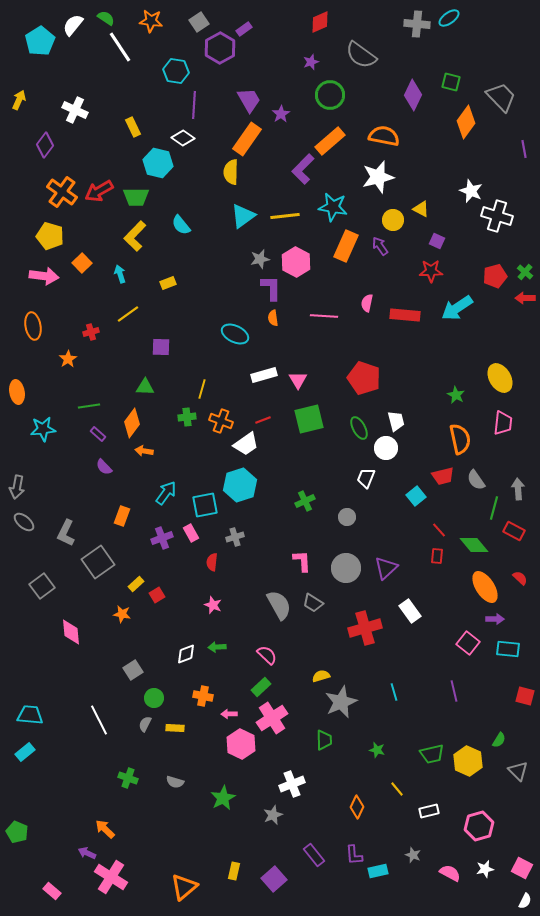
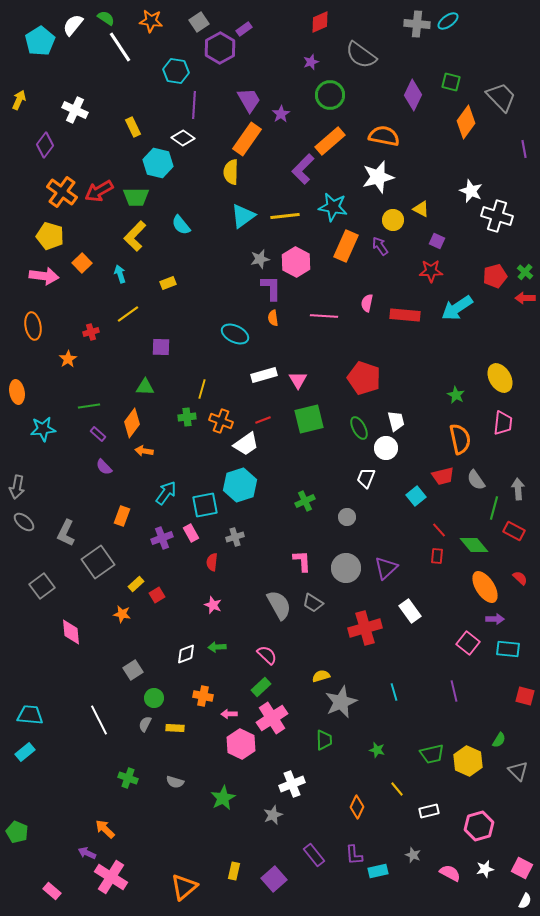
cyan ellipse at (449, 18): moved 1 px left, 3 px down
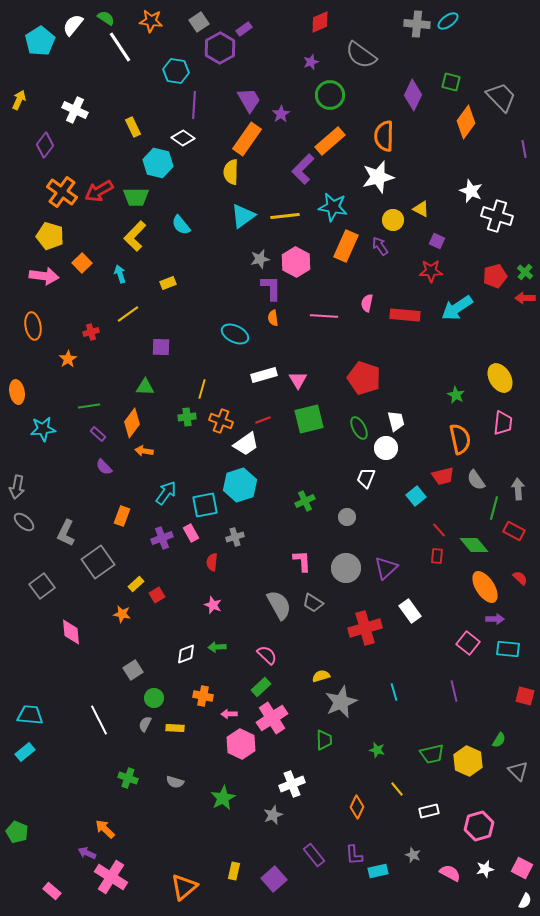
orange semicircle at (384, 136): rotated 100 degrees counterclockwise
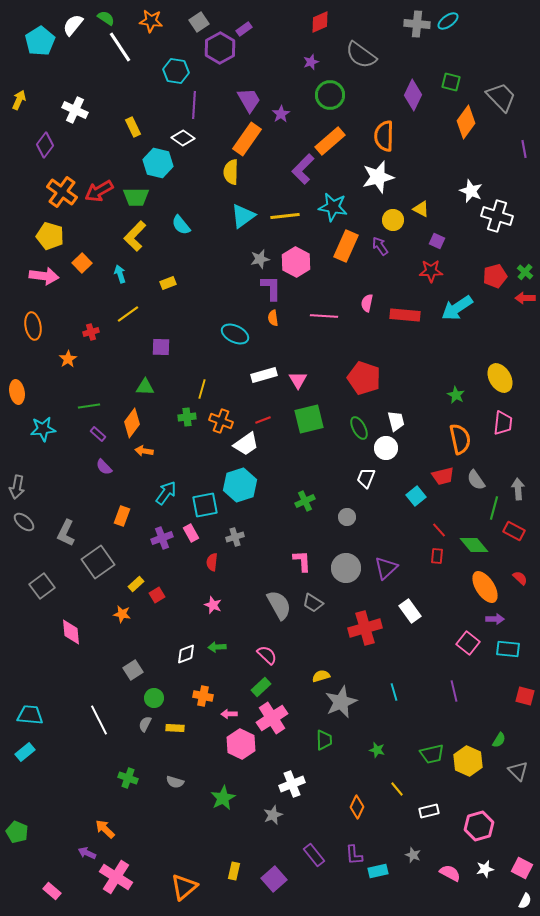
pink cross at (111, 877): moved 5 px right
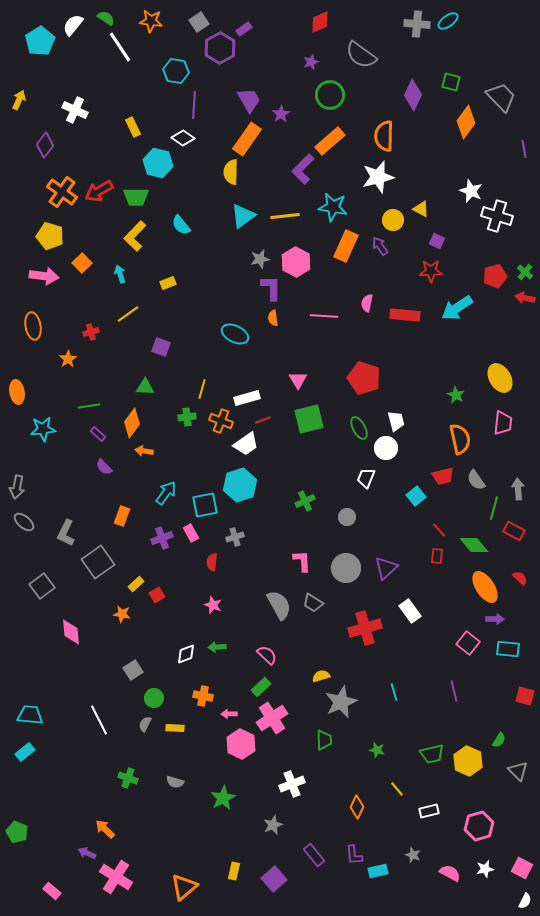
red arrow at (525, 298): rotated 12 degrees clockwise
purple square at (161, 347): rotated 18 degrees clockwise
white rectangle at (264, 375): moved 17 px left, 23 px down
gray star at (273, 815): moved 10 px down
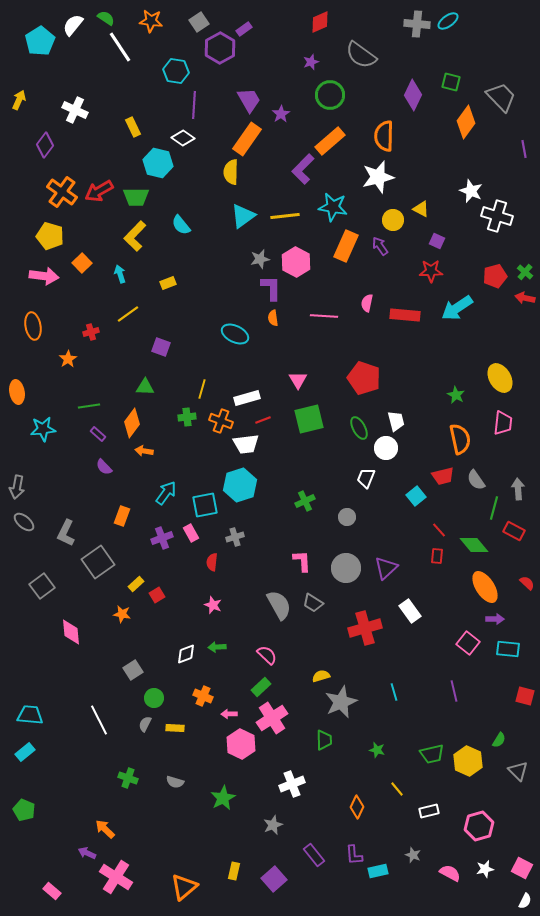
white trapezoid at (246, 444): rotated 28 degrees clockwise
red semicircle at (520, 578): moved 7 px right, 5 px down
orange cross at (203, 696): rotated 12 degrees clockwise
green pentagon at (17, 832): moved 7 px right, 22 px up
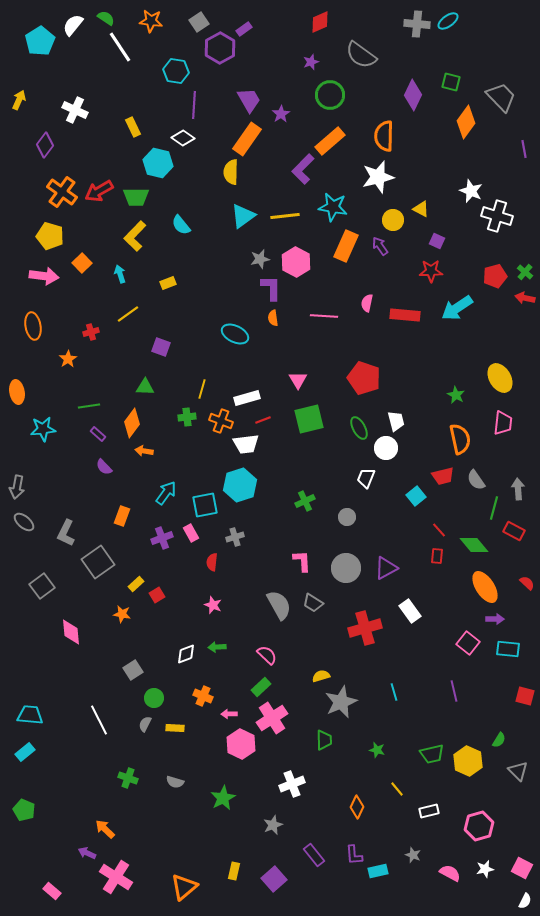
purple triangle at (386, 568): rotated 15 degrees clockwise
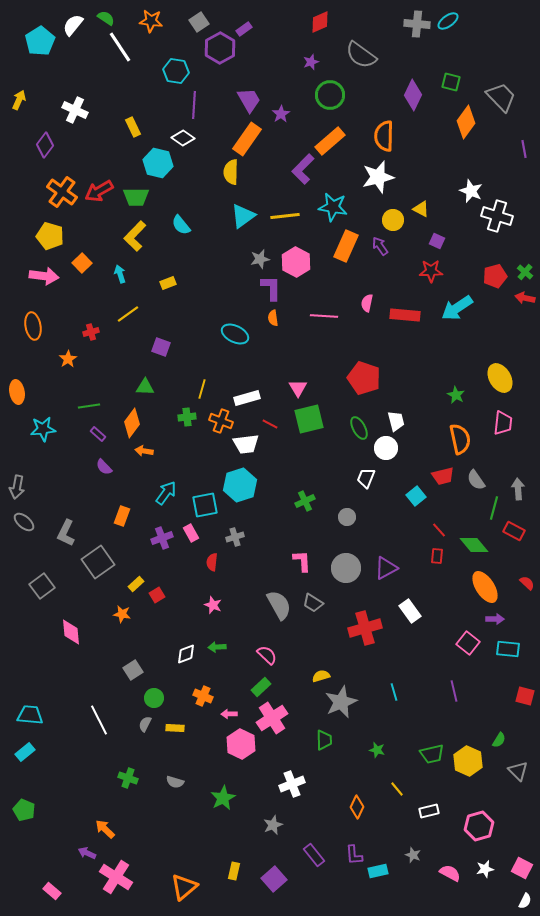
pink triangle at (298, 380): moved 8 px down
red line at (263, 420): moved 7 px right, 4 px down; rotated 49 degrees clockwise
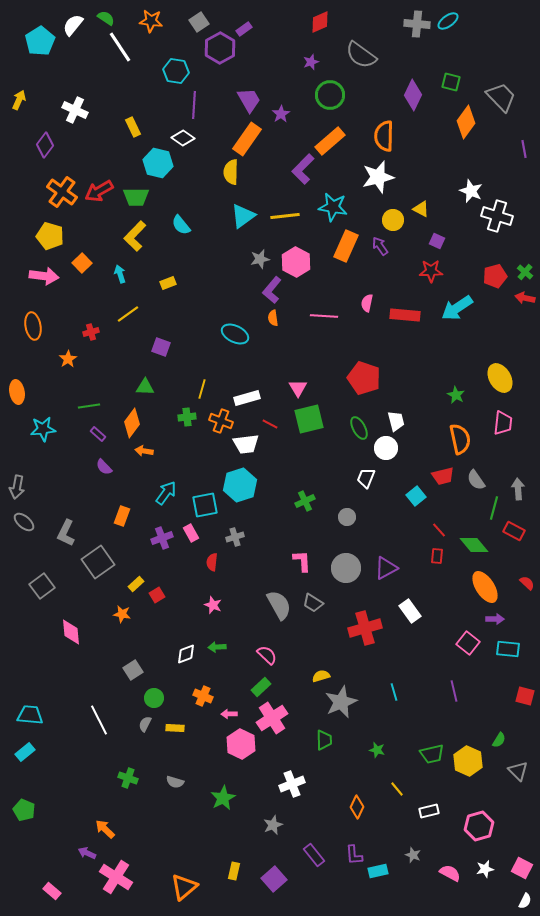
purple L-shape at (271, 288): moved 1 px right, 2 px down; rotated 140 degrees counterclockwise
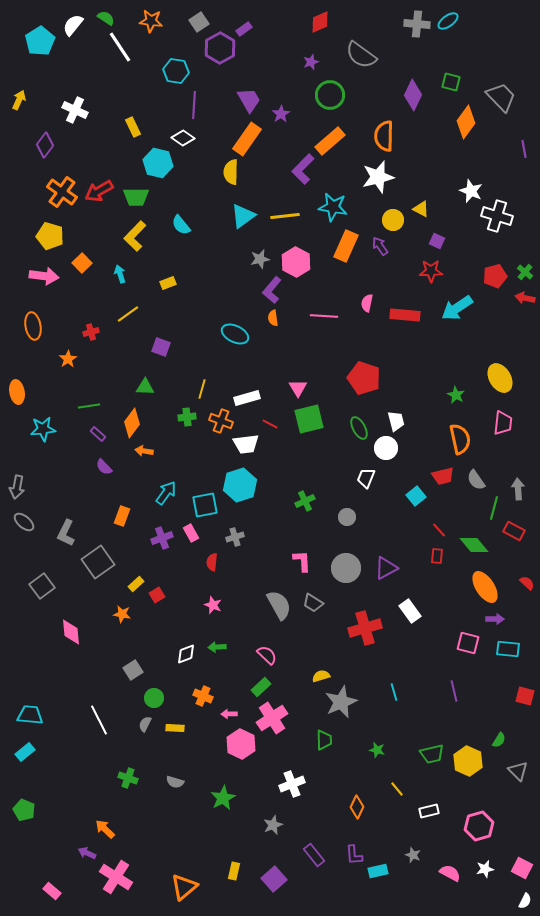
pink square at (468, 643): rotated 25 degrees counterclockwise
